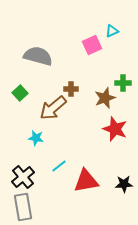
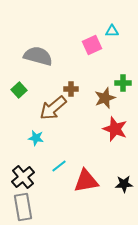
cyan triangle: rotated 24 degrees clockwise
green square: moved 1 px left, 3 px up
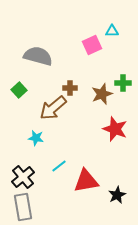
brown cross: moved 1 px left, 1 px up
brown star: moved 3 px left, 4 px up
black star: moved 7 px left, 11 px down; rotated 24 degrees counterclockwise
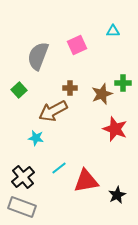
cyan triangle: moved 1 px right
pink square: moved 15 px left
gray semicircle: rotated 84 degrees counterclockwise
brown arrow: moved 3 px down; rotated 12 degrees clockwise
cyan line: moved 2 px down
gray rectangle: moved 1 px left; rotated 60 degrees counterclockwise
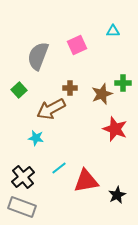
brown arrow: moved 2 px left, 2 px up
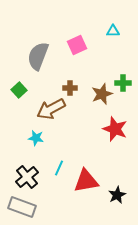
cyan line: rotated 28 degrees counterclockwise
black cross: moved 4 px right
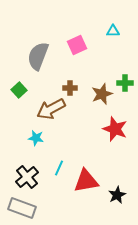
green cross: moved 2 px right
gray rectangle: moved 1 px down
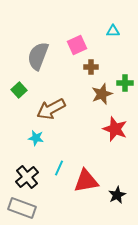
brown cross: moved 21 px right, 21 px up
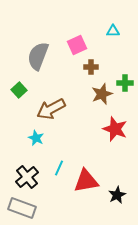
cyan star: rotated 14 degrees clockwise
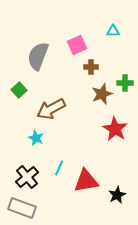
red star: rotated 10 degrees clockwise
